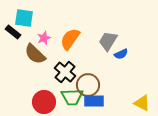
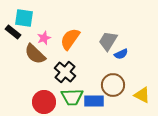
brown circle: moved 25 px right
yellow triangle: moved 8 px up
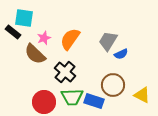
blue rectangle: rotated 18 degrees clockwise
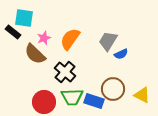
brown circle: moved 4 px down
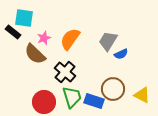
green trapezoid: rotated 105 degrees counterclockwise
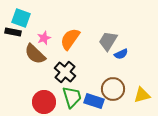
cyan square: moved 3 px left; rotated 12 degrees clockwise
black rectangle: rotated 28 degrees counterclockwise
yellow triangle: rotated 42 degrees counterclockwise
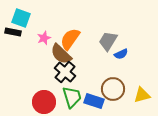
brown semicircle: moved 26 px right
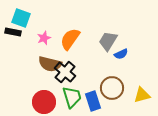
brown semicircle: moved 11 px left, 10 px down; rotated 30 degrees counterclockwise
brown circle: moved 1 px left, 1 px up
blue rectangle: moved 1 px left; rotated 54 degrees clockwise
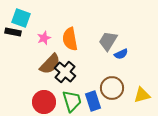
orange semicircle: rotated 45 degrees counterclockwise
brown semicircle: rotated 60 degrees counterclockwise
green trapezoid: moved 4 px down
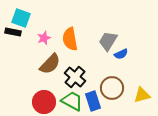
black cross: moved 10 px right, 5 px down
green trapezoid: rotated 45 degrees counterclockwise
